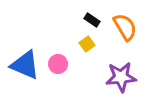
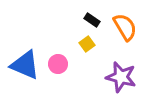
purple star: rotated 20 degrees clockwise
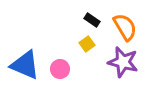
pink circle: moved 2 px right, 5 px down
purple star: moved 2 px right, 15 px up
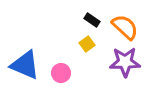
orange semicircle: rotated 16 degrees counterclockwise
purple star: moved 2 px right; rotated 16 degrees counterclockwise
pink circle: moved 1 px right, 4 px down
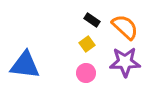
blue triangle: rotated 16 degrees counterclockwise
pink circle: moved 25 px right
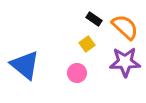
black rectangle: moved 2 px right, 1 px up
blue triangle: rotated 32 degrees clockwise
pink circle: moved 9 px left
